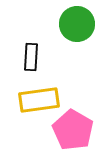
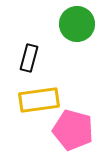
black rectangle: moved 2 px left, 1 px down; rotated 12 degrees clockwise
pink pentagon: rotated 15 degrees counterclockwise
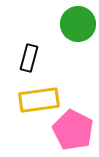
green circle: moved 1 px right
pink pentagon: rotated 12 degrees clockwise
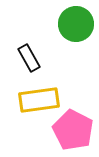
green circle: moved 2 px left
black rectangle: rotated 44 degrees counterclockwise
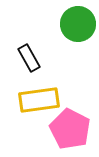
green circle: moved 2 px right
pink pentagon: moved 3 px left, 1 px up
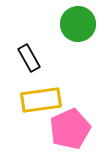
yellow rectangle: moved 2 px right
pink pentagon: rotated 21 degrees clockwise
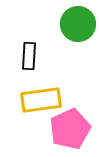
black rectangle: moved 2 px up; rotated 32 degrees clockwise
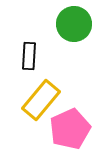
green circle: moved 4 px left
yellow rectangle: rotated 42 degrees counterclockwise
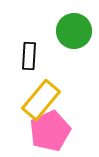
green circle: moved 7 px down
pink pentagon: moved 20 px left, 2 px down
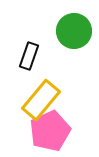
black rectangle: rotated 16 degrees clockwise
